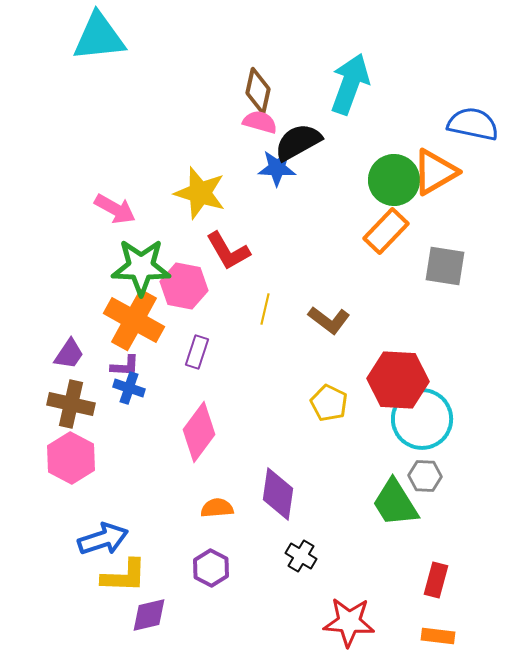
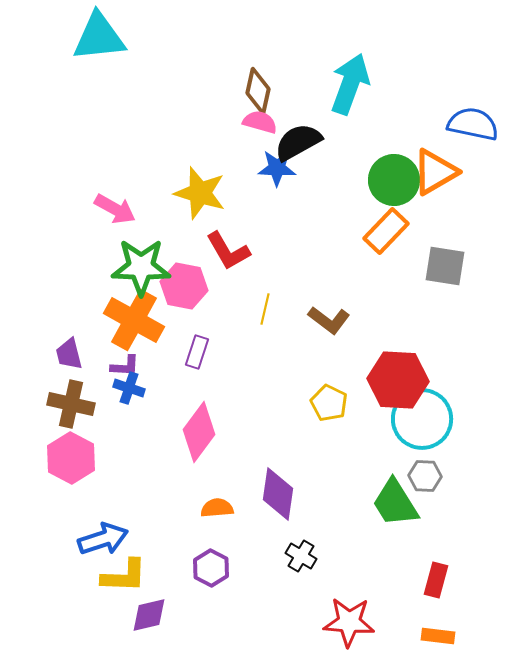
purple trapezoid at (69, 354): rotated 132 degrees clockwise
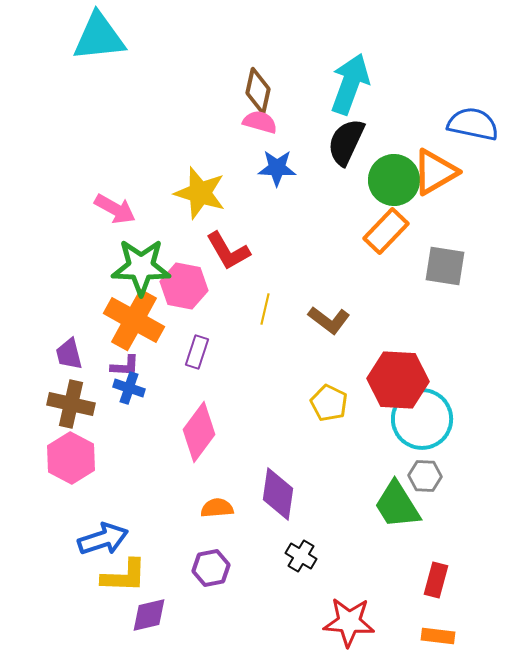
black semicircle at (298, 142): moved 48 px right; rotated 36 degrees counterclockwise
green trapezoid at (395, 503): moved 2 px right, 2 px down
purple hexagon at (211, 568): rotated 21 degrees clockwise
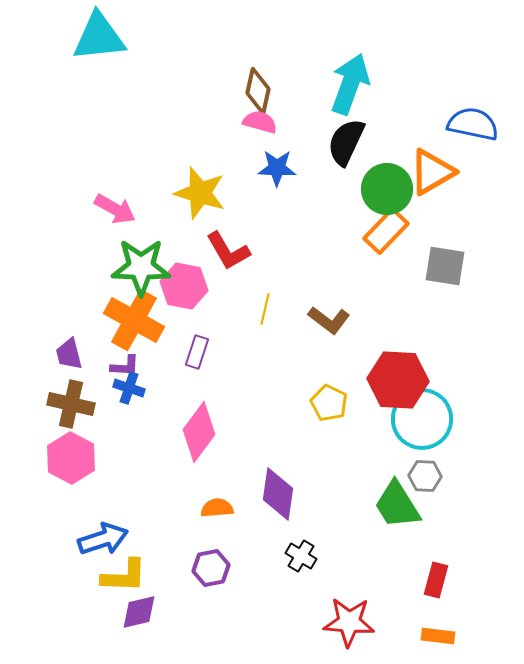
orange triangle at (435, 172): moved 3 px left
green circle at (394, 180): moved 7 px left, 9 px down
purple diamond at (149, 615): moved 10 px left, 3 px up
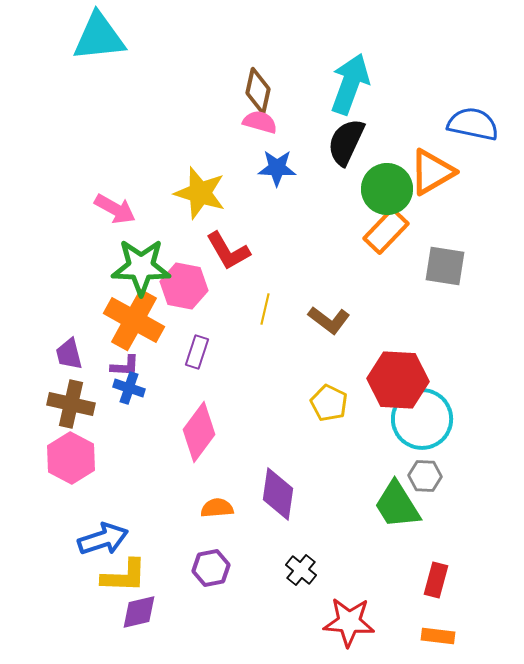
black cross at (301, 556): moved 14 px down; rotated 8 degrees clockwise
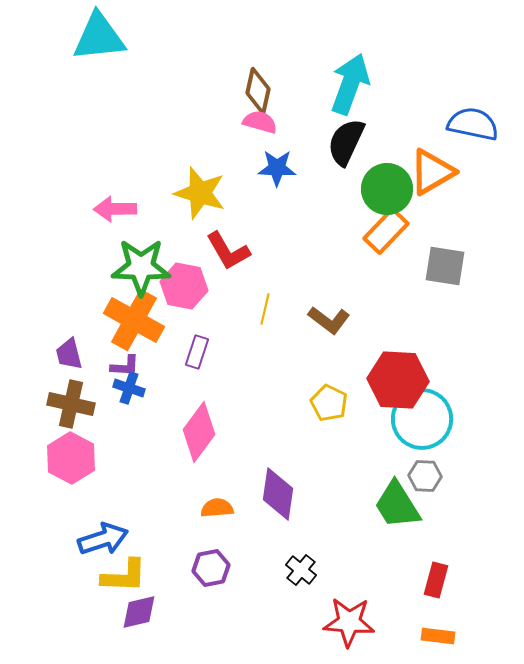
pink arrow at (115, 209): rotated 150 degrees clockwise
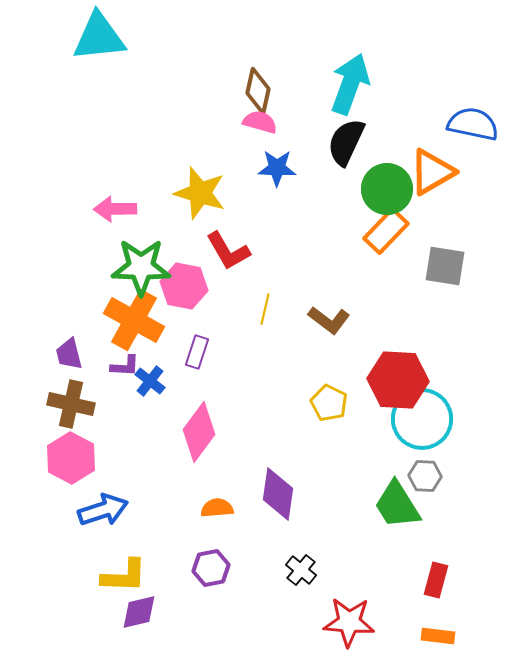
blue cross at (129, 388): moved 21 px right, 7 px up; rotated 20 degrees clockwise
blue arrow at (103, 539): moved 29 px up
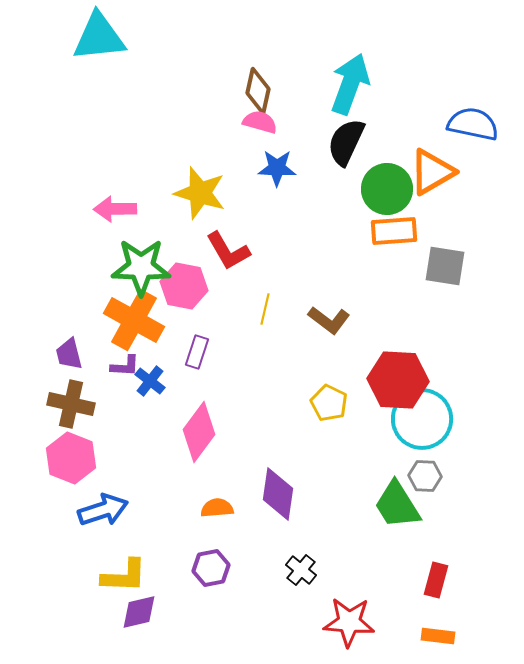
orange rectangle at (386, 231): moved 8 px right; rotated 42 degrees clockwise
pink hexagon at (71, 458): rotated 6 degrees counterclockwise
